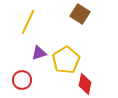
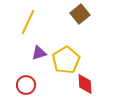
brown square: rotated 18 degrees clockwise
red circle: moved 4 px right, 5 px down
red diamond: rotated 15 degrees counterclockwise
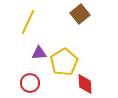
purple triangle: rotated 14 degrees clockwise
yellow pentagon: moved 2 px left, 2 px down
red circle: moved 4 px right, 2 px up
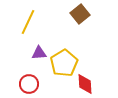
yellow pentagon: moved 1 px down
red circle: moved 1 px left, 1 px down
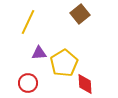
red circle: moved 1 px left, 1 px up
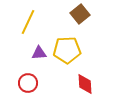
yellow pentagon: moved 3 px right, 13 px up; rotated 28 degrees clockwise
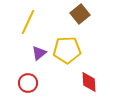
purple triangle: rotated 35 degrees counterclockwise
red diamond: moved 4 px right, 2 px up
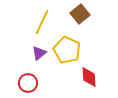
yellow line: moved 14 px right
yellow pentagon: rotated 28 degrees clockwise
red diamond: moved 5 px up
